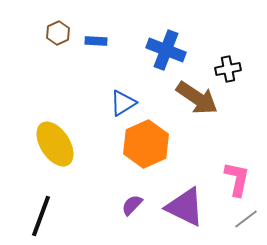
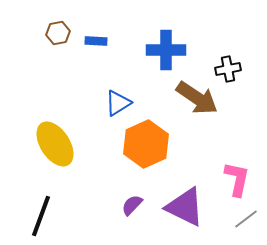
brown hexagon: rotated 15 degrees clockwise
blue cross: rotated 21 degrees counterclockwise
blue triangle: moved 5 px left
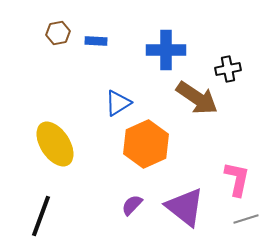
purple triangle: rotated 12 degrees clockwise
gray line: rotated 20 degrees clockwise
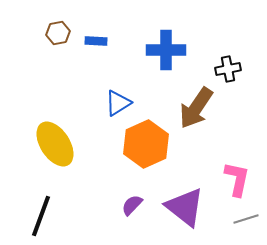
brown arrow: moved 1 px left, 10 px down; rotated 90 degrees clockwise
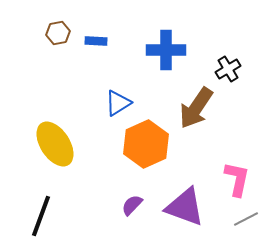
black cross: rotated 20 degrees counterclockwise
purple triangle: rotated 18 degrees counterclockwise
gray line: rotated 10 degrees counterclockwise
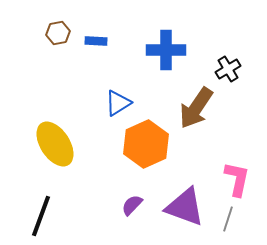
gray line: moved 18 px left; rotated 45 degrees counterclockwise
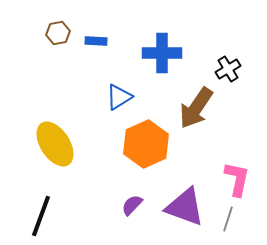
blue cross: moved 4 px left, 3 px down
blue triangle: moved 1 px right, 6 px up
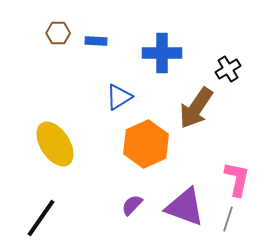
brown hexagon: rotated 10 degrees clockwise
black line: moved 2 px down; rotated 15 degrees clockwise
